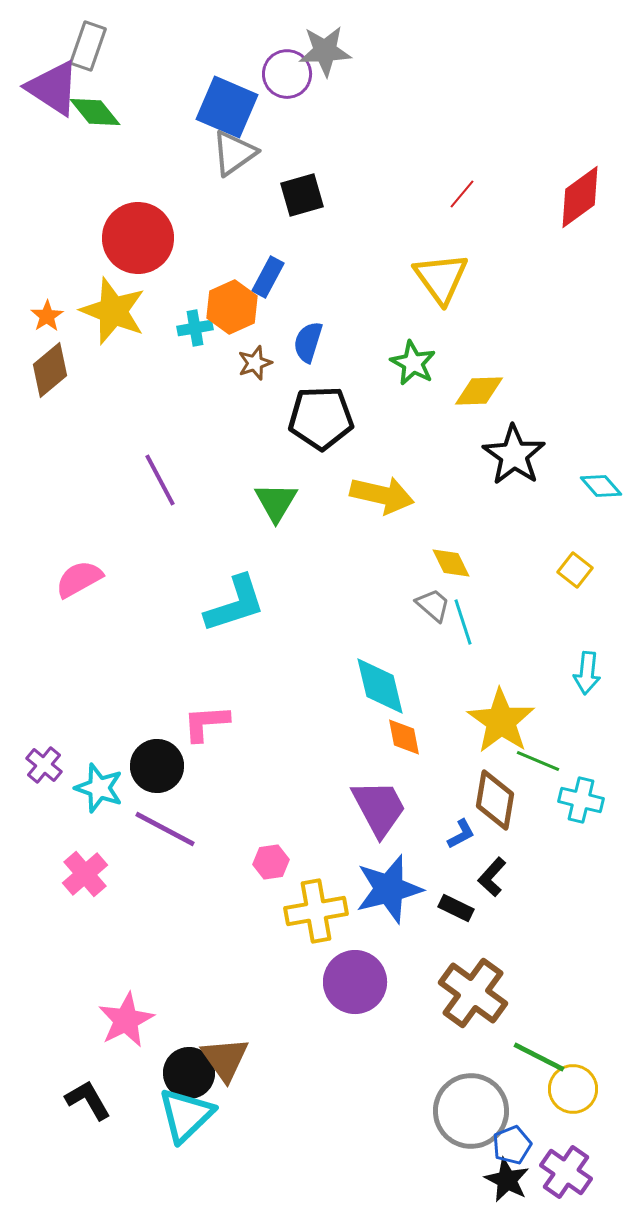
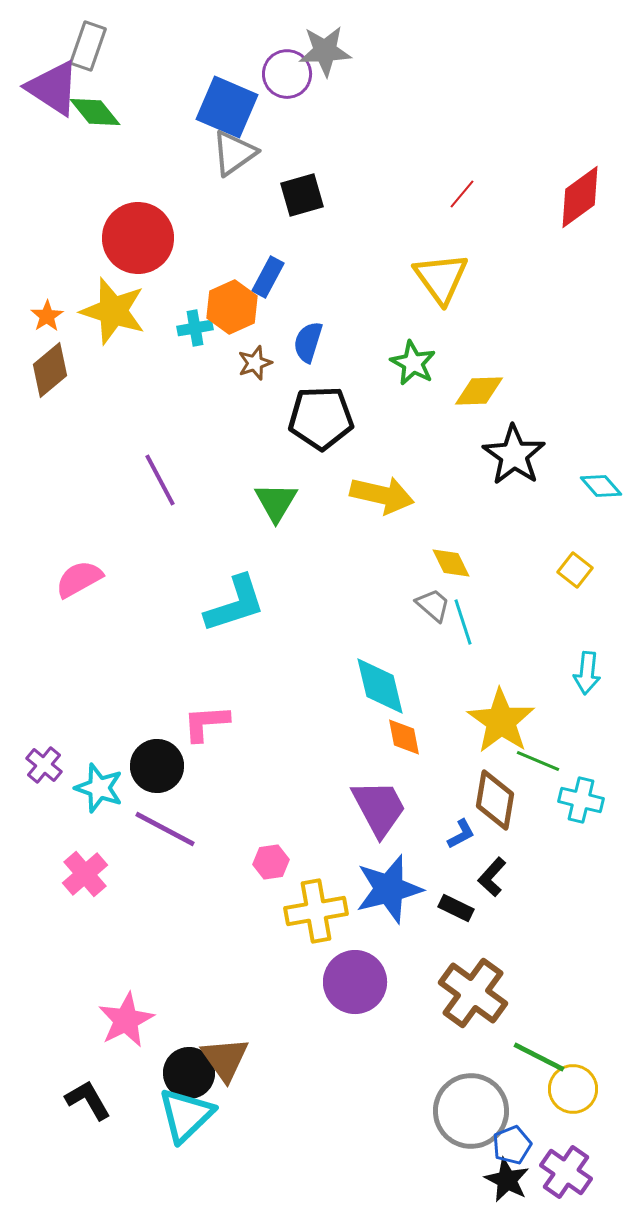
yellow star at (113, 311): rotated 4 degrees counterclockwise
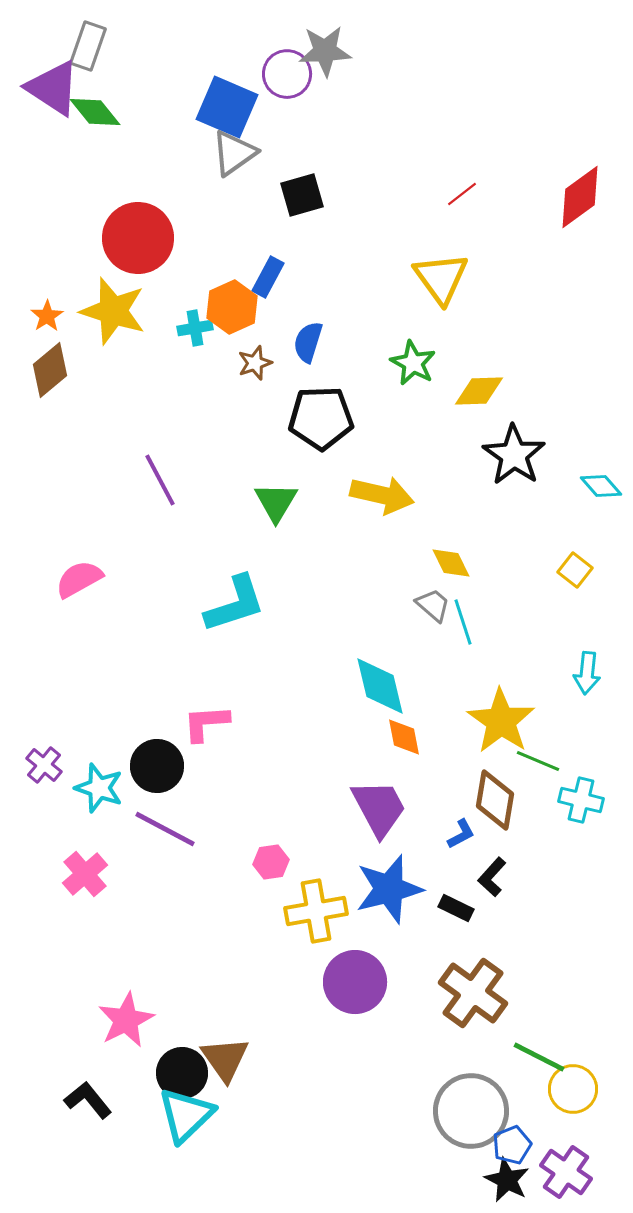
red line at (462, 194): rotated 12 degrees clockwise
black circle at (189, 1073): moved 7 px left
black L-shape at (88, 1100): rotated 9 degrees counterclockwise
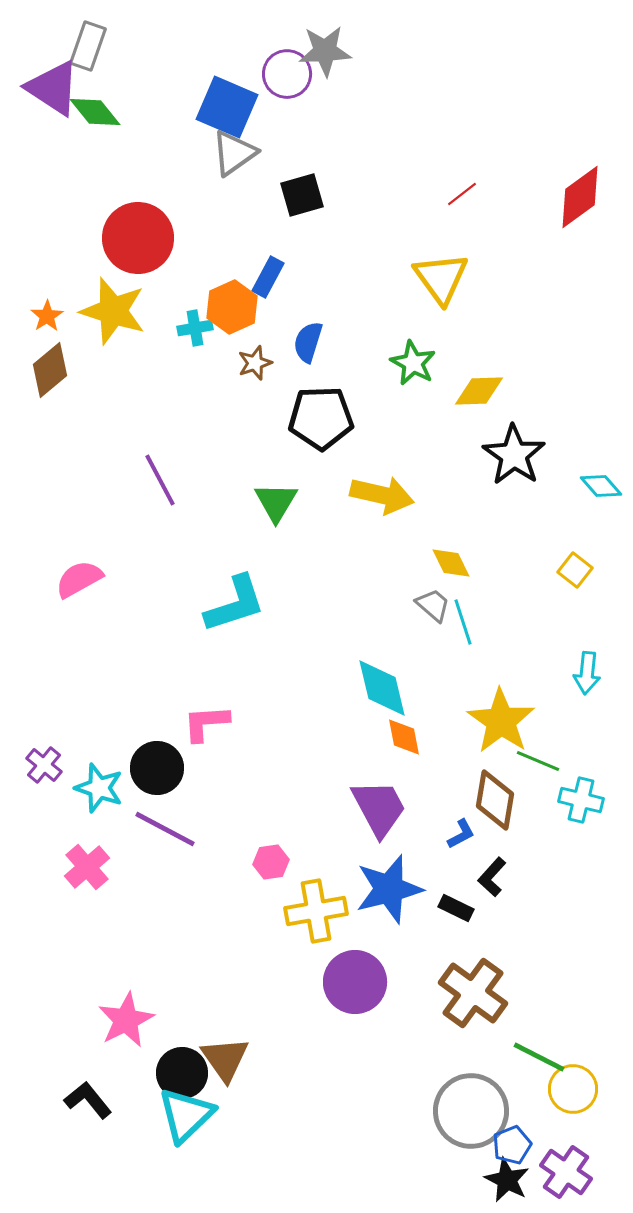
cyan diamond at (380, 686): moved 2 px right, 2 px down
black circle at (157, 766): moved 2 px down
pink cross at (85, 874): moved 2 px right, 7 px up
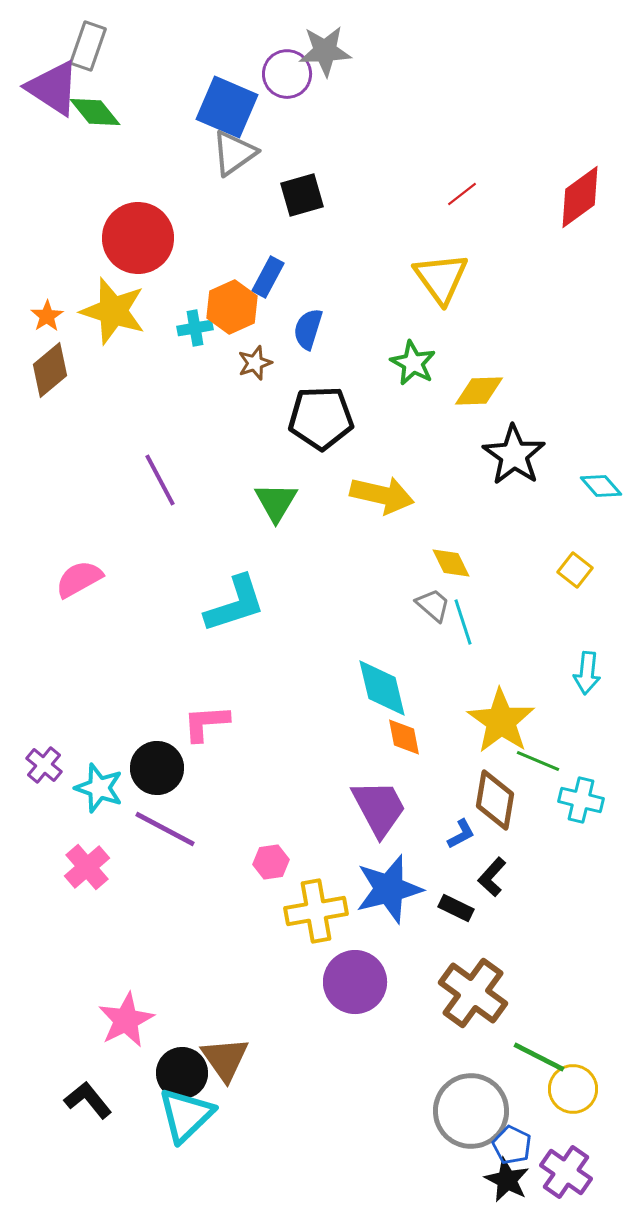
blue semicircle at (308, 342): moved 13 px up
blue pentagon at (512, 1145): rotated 24 degrees counterclockwise
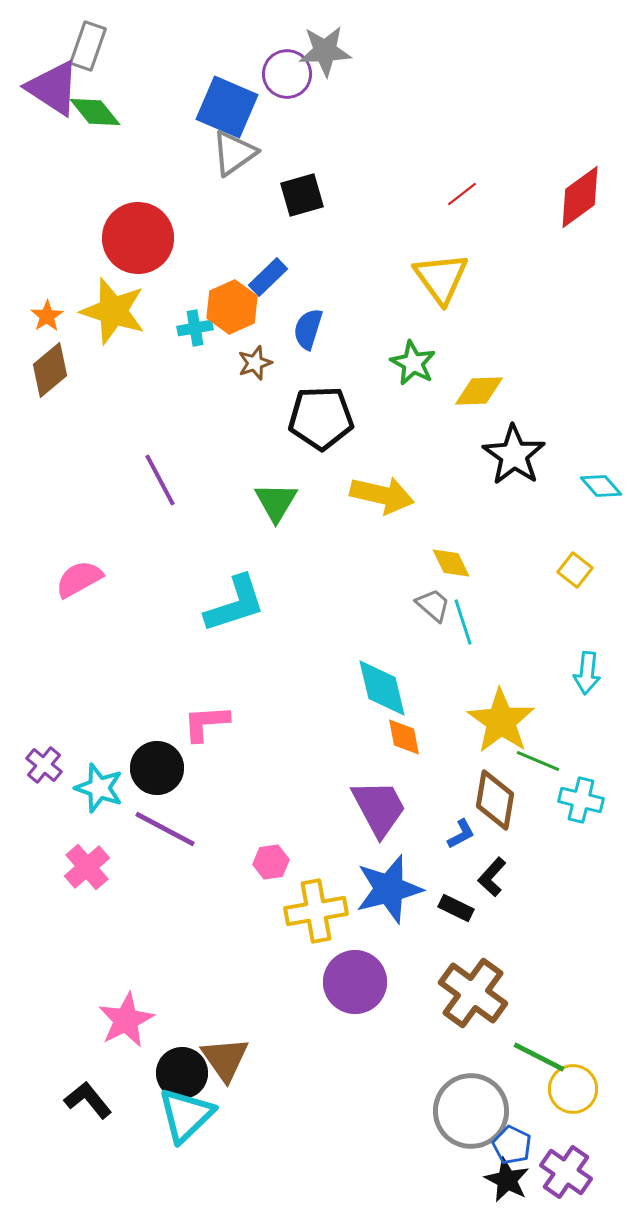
blue rectangle at (268, 277): rotated 18 degrees clockwise
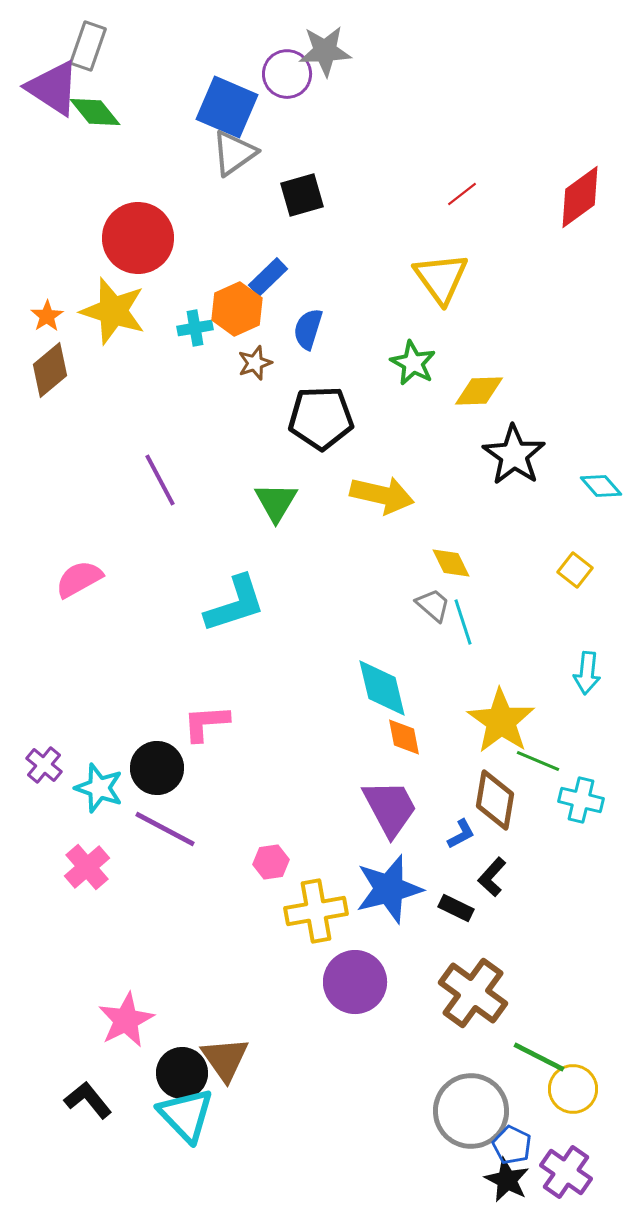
orange hexagon at (232, 307): moved 5 px right, 2 px down
purple trapezoid at (379, 808): moved 11 px right
cyan triangle at (186, 1115): rotated 30 degrees counterclockwise
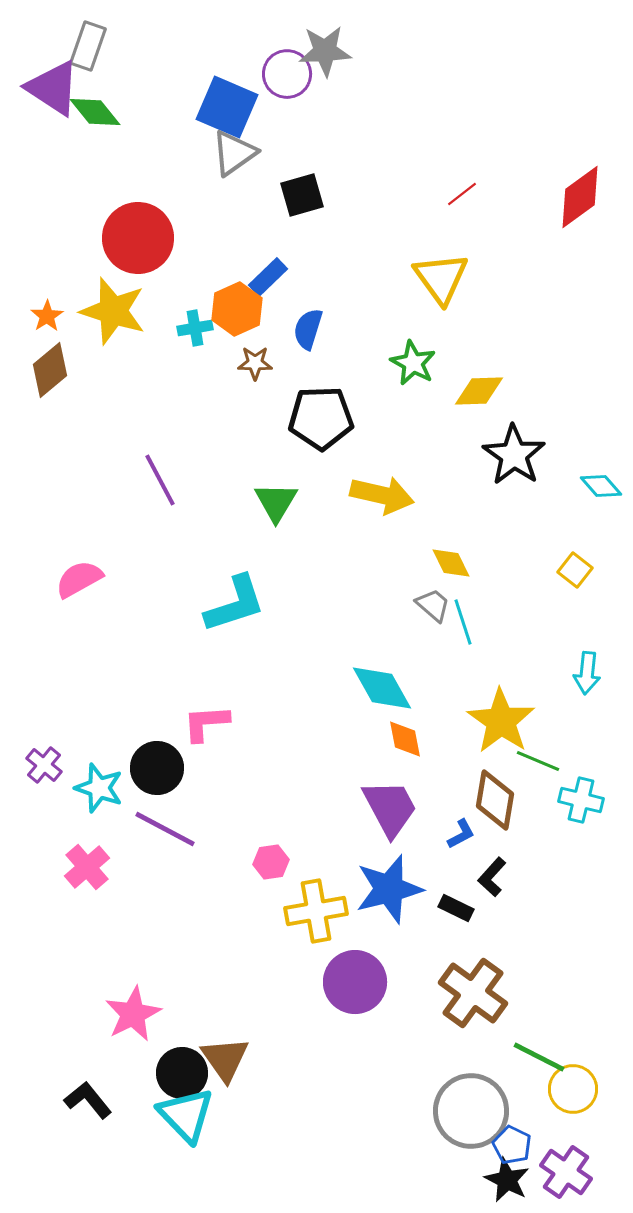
brown star at (255, 363): rotated 20 degrees clockwise
cyan diamond at (382, 688): rotated 16 degrees counterclockwise
orange diamond at (404, 737): moved 1 px right, 2 px down
pink star at (126, 1020): moved 7 px right, 6 px up
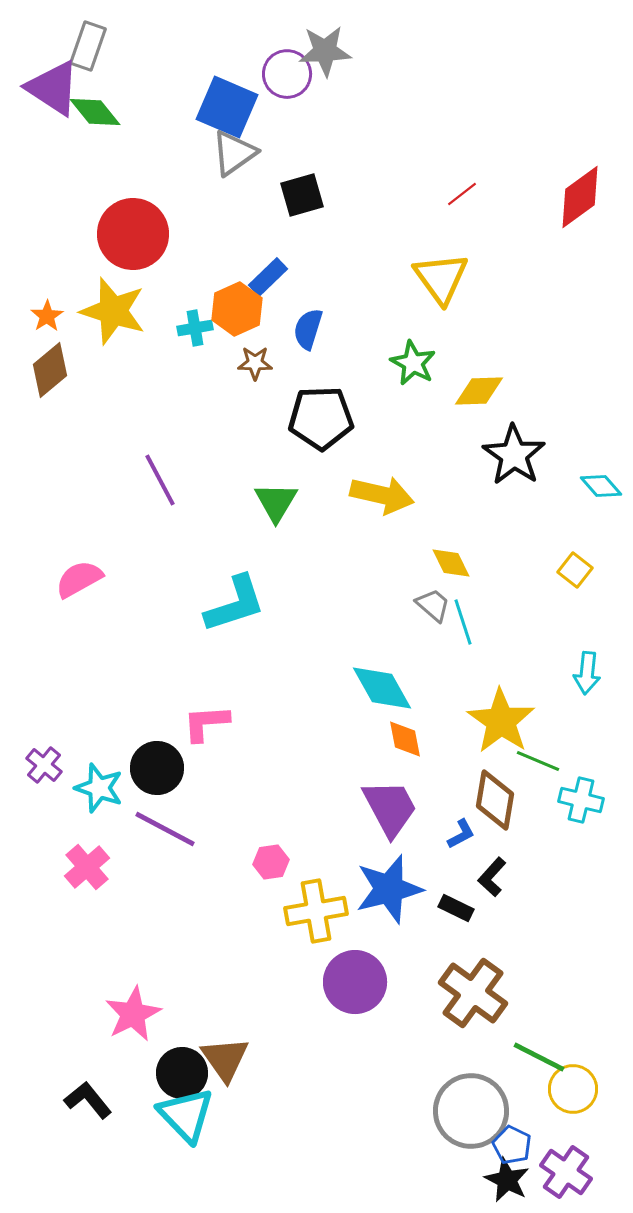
red circle at (138, 238): moved 5 px left, 4 px up
